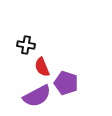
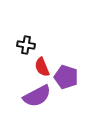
purple pentagon: moved 6 px up
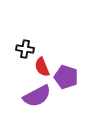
black cross: moved 1 px left, 4 px down
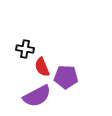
purple pentagon: rotated 15 degrees counterclockwise
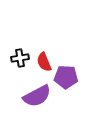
black cross: moved 5 px left, 9 px down; rotated 18 degrees counterclockwise
red semicircle: moved 2 px right, 5 px up
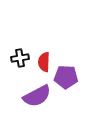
red semicircle: rotated 24 degrees clockwise
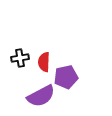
purple pentagon: rotated 15 degrees counterclockwise
purple semicircle: moved 4 px right
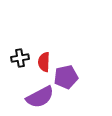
purple semicircle: moved 1 px left, 1 px down
